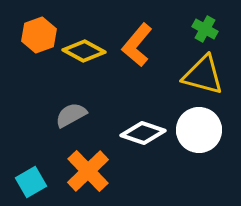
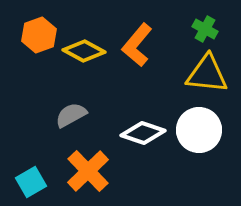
yellow triangle: moved 4 px right, 1 px up; rotated 9 degrees counterclockwise
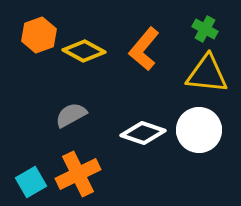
orange L-shape: moved 7 px right, 4 px down
orange cross: moved 10 px left, 3 px down; rotated 18 degrees clockwise
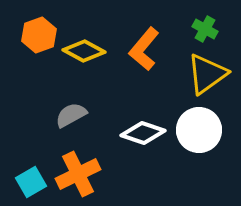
yellow triangle: rotated 42 degrees counterclockwise
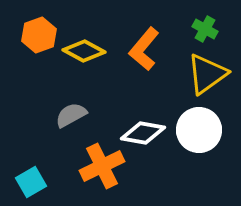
white diamond: rotated 9 degrees counterclockwise
orange cross: moved 24 px right, 8 px up
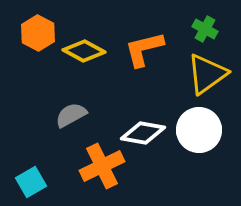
orange hexagon: moved 1 px left, 2 px up; rotated 12 degrees counterclockwise
orange L-shape: rotated 36 degrees clockwise
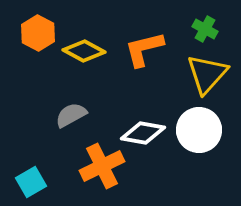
yellow triangle: rotated 12 degrees counterclockwise
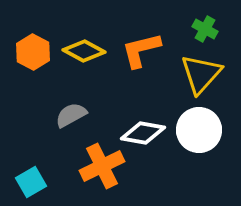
orange hexagon: moved 5 px left, 19 px down
orange L-shape: moved 3 px left, 1 px down
yellow triangle: moved 6 px left
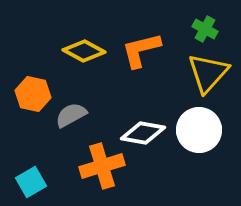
orange hexagon: moved 42 px down; rotated 16 degrees counterclockwise
yellow triangle: moved 7 px right, 1 px up
orange cross: rotated 9 degrees clockwise
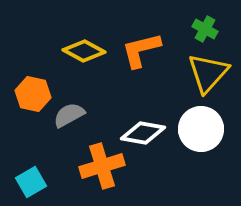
gray semicircle: moved 2 px left
white circle: moved 2 px right, 1 px up
